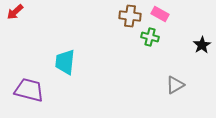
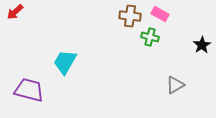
cyan trapezoid: rotated 24 degrees clockwise
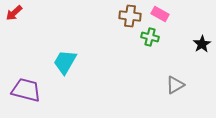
red arrow: moved 1 px left, 1 px down
black star: moved 1 px up
purple trapezoid: moved 3 px left
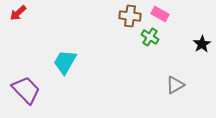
red arrow: moved 4 px right
green cross: rotated 18 degrees clockwise
purple trapezoid: rotated 32 degrees clockwise
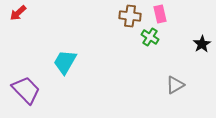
pink rectangle: rotated 48 degrees clockwise
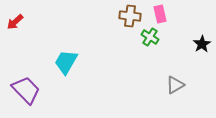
red arrow: moved 3 px left, 9 px down
cyan trapezoid: moved 1 px right
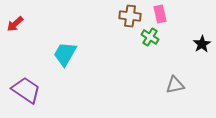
red arrow: moved 2 px down
cyan trapezoid: moved 1 px left, 8 px up
gray triangle: rotated 18 degrees clockwise
purple trapezoid: rotated 12 degrees counterclockwise
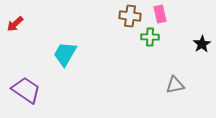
green cross: rotated 30 degrees counterclockwise
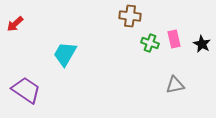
pink rectangle: moved 14 px right, 25 px down
green cross: moved 6 px down; rotated 18 degrees clockwise
black star: rotated 12 degrees counterclockwise
